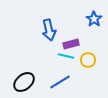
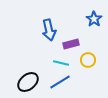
cyan line: moved 5 px left, 7 px down
black ellipse: moved 4 px right
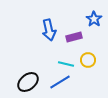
purple rectangle: moved 3 px right, 7 px up
cyan line: moved 5 px right, 1 px down
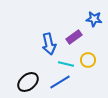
blue star: rotated 28 degrees counterclockwise
blue arrow: moved 14 px down
purple rectangle: rotated 21 degrees counterclockwise
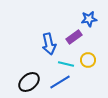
blue star: moved 5 px left; rotated 14 degrees counterclockwise
black ellipse: moved 1 px right
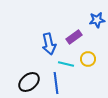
blue star: moved 8 px right, 1 px down
yellow circle: moved 1 px up
blue line: moved 4 px left, 1 px down; rotated 65 degrees counterclockwise
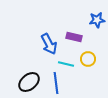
purple rectangle: rotated 49 degrees clockwise
blue arrow: rotated 15 degrees counterclockwise
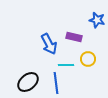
blue star: rotated 21 degrees clockwise
cyan line: moved 1 px down; rotated 14 degrees counterclockwise
black ellipse: moved 1 px left
